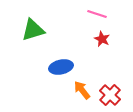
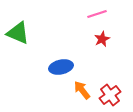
pink line: rotated 36 degrees counterclockwise
green triangle: moved 15 px left, 3 px down; rotated 40 degrees clockwise
red star: rotated 21 degrees clockwise
red cross: rotated 10 degrees clockwise
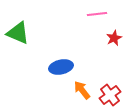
pink line: rotated 12 degrees clockwise
red star: moved 12 px right, 1 px up
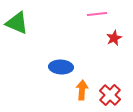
green triangle: moved 1 px left, 10 px up
blue ellipse: rotated 15 degrees clockwise
orange arrow: rotated 42 degrees clockwise
red cross: rotated 10 degrees counterclockwise
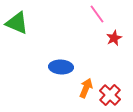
pink line: rotated 60 degrees clockwise
orange arrow: moved 4 px right, 2 px up; rotated 18 degrees clockwise
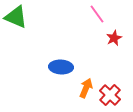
green triangle: moved 1 px left, 6 px up
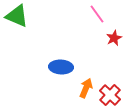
green triangle: moved 1 px right, 1 px up
